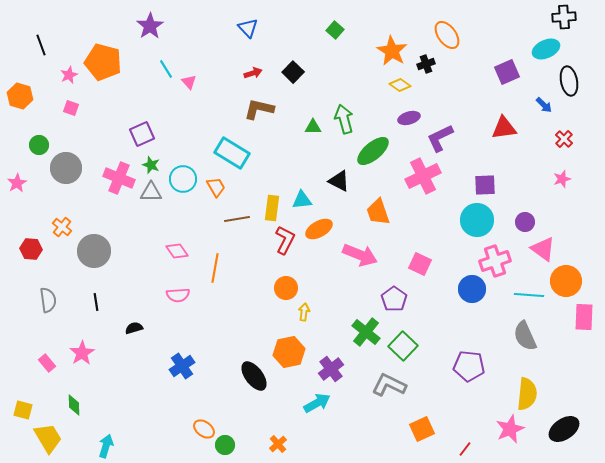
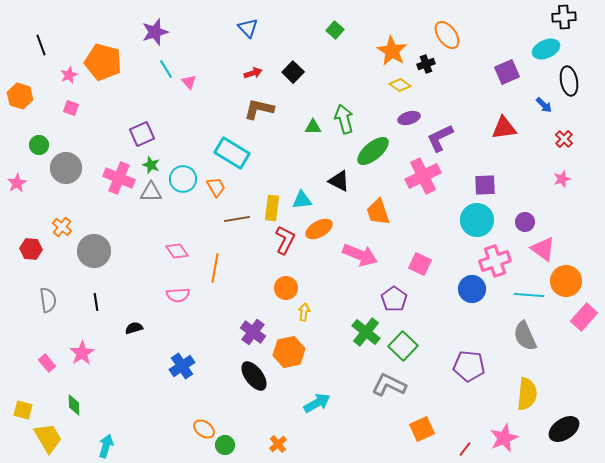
purple star at (150, 26): moved 5 px right, 6 px down; rotated 16 degrees clockwise
pink rectangle at (584, 317): rotated 40 degrees clockwise
purple cross at (331, 369): moved 78 px left, 37 px up; rotated 15 degrees counterclockwise
pink star at (510, 429): moved 6 px left, 9 px down
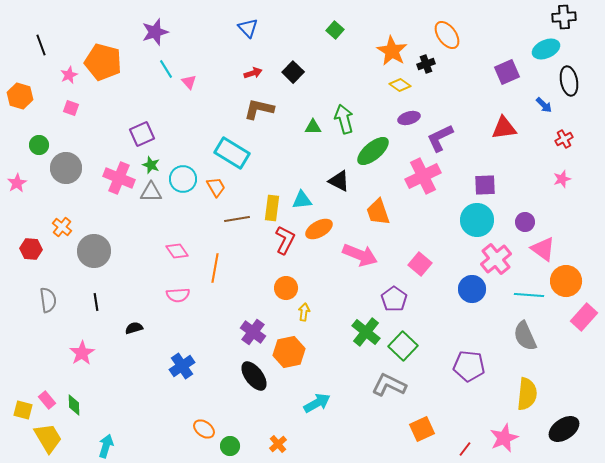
red cross at (564, 139): rotated 18 degrees clockwise
pink cross at (495, 261): moved 1 px right, 2 px up; rotated 20 degrees counterclockwise
pink square at (420, 264): rotated 15 degrees clockwise
pink rectangle at (47, 363): moved 37 px down
green circle at (225, 445): moved 5 px right, 1 px down
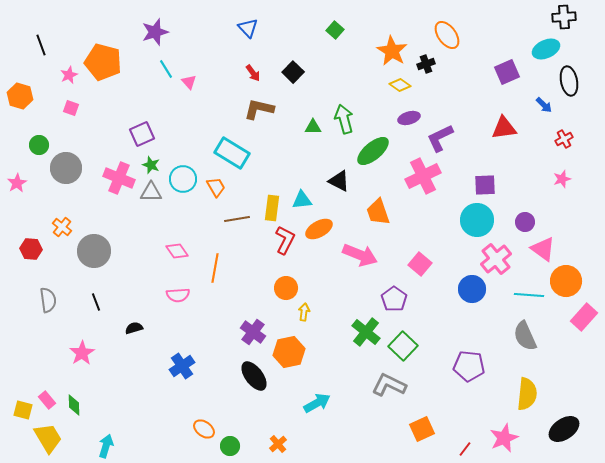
red arrow at (253, 73): rotated 72 degrees clockwise
black line at (96, 302): rotated 12 degrees counterclockwise
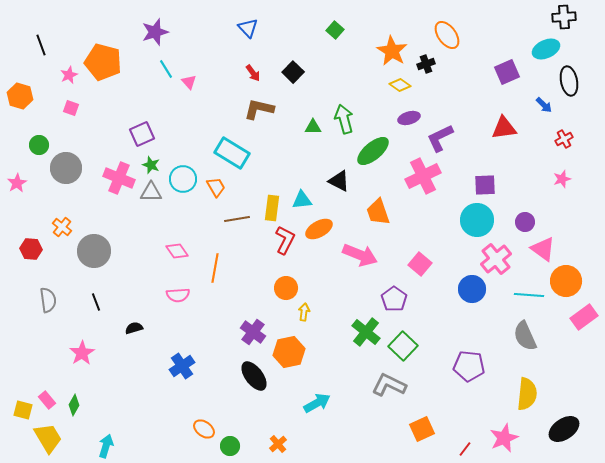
pink rectangle at (584, 317): rotated 12 degrees clockwise
green diamond at (74, 405): rotated 30 degrees clockwise
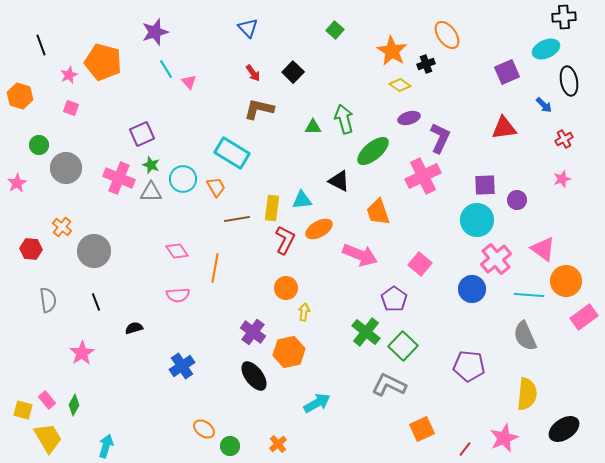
purple L-shape at (440, 138): rotated 140 degrees clockwise
purple circle at (525, 222): moved 8 px left, 22 px up
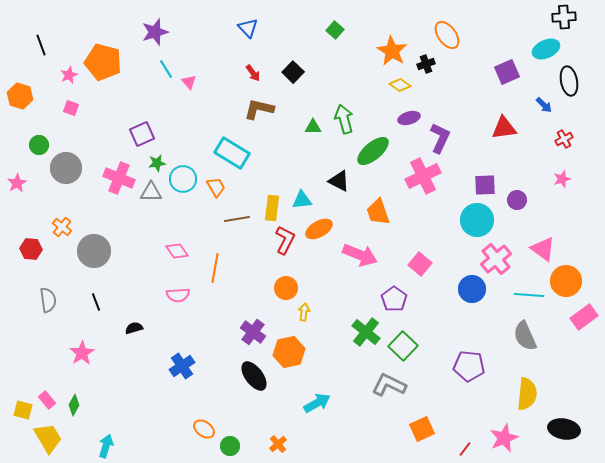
green star at (151, 165): moved 6 px right, 2 px up; rotated 30 degrees counterclockwise
black ellipse at (564, 429): rotated 44 degrees clockwise
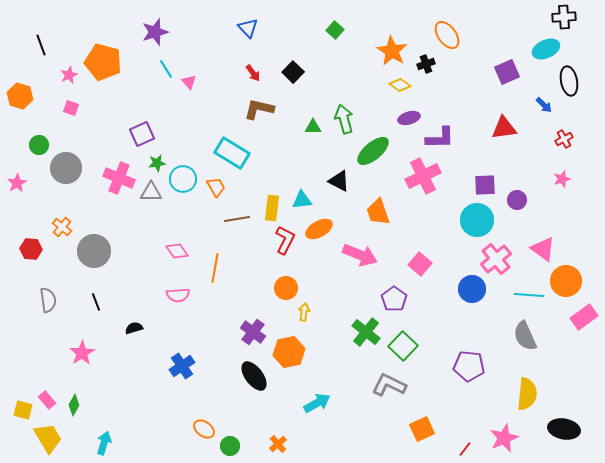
purple L-shape at (440, 138): rotated 64 degrees clockwise
cyan arrow at (106, 446): moved 2 px left, 3 px up
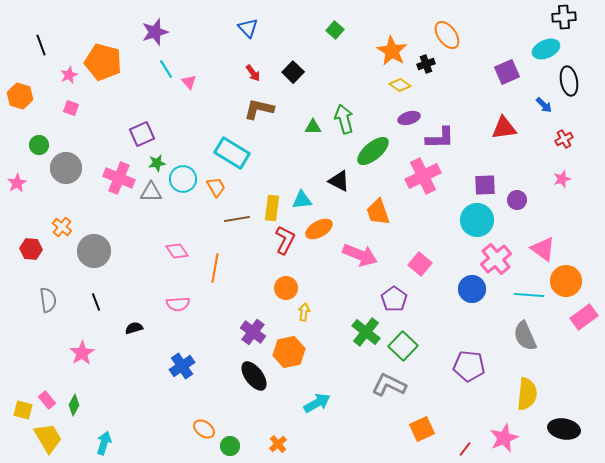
pink semicircle at (178, 295): moved 9 px down
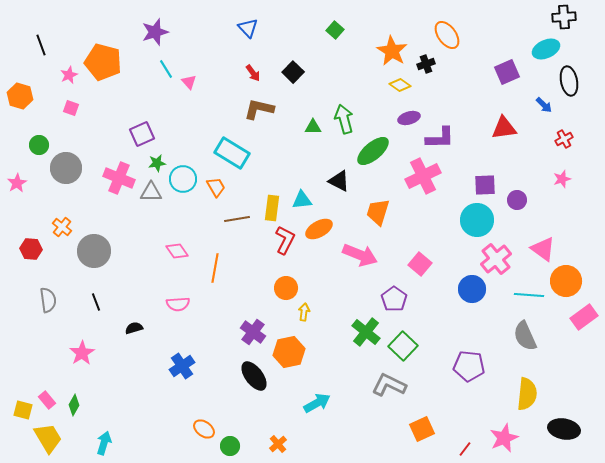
orange trapezoid at (378, 212): rotated 36 degrees clockwise
